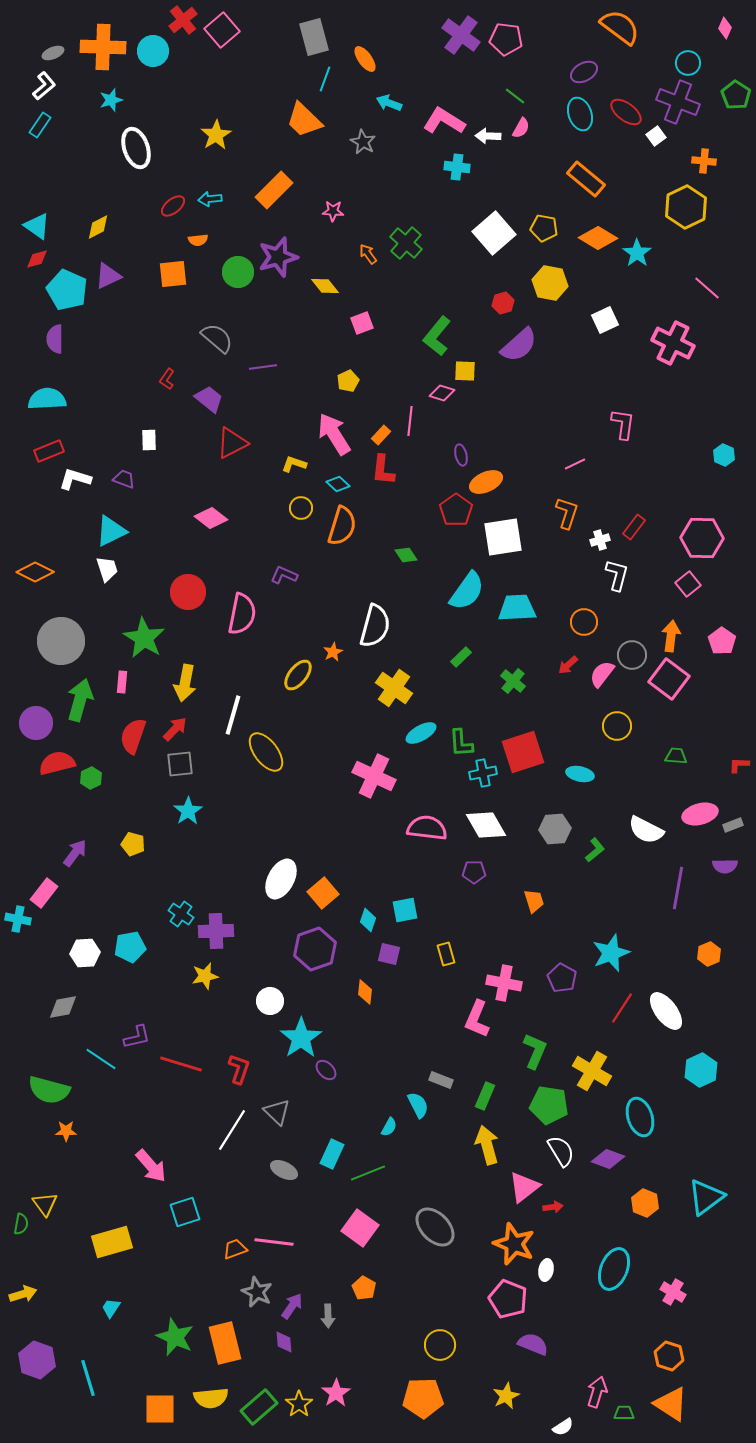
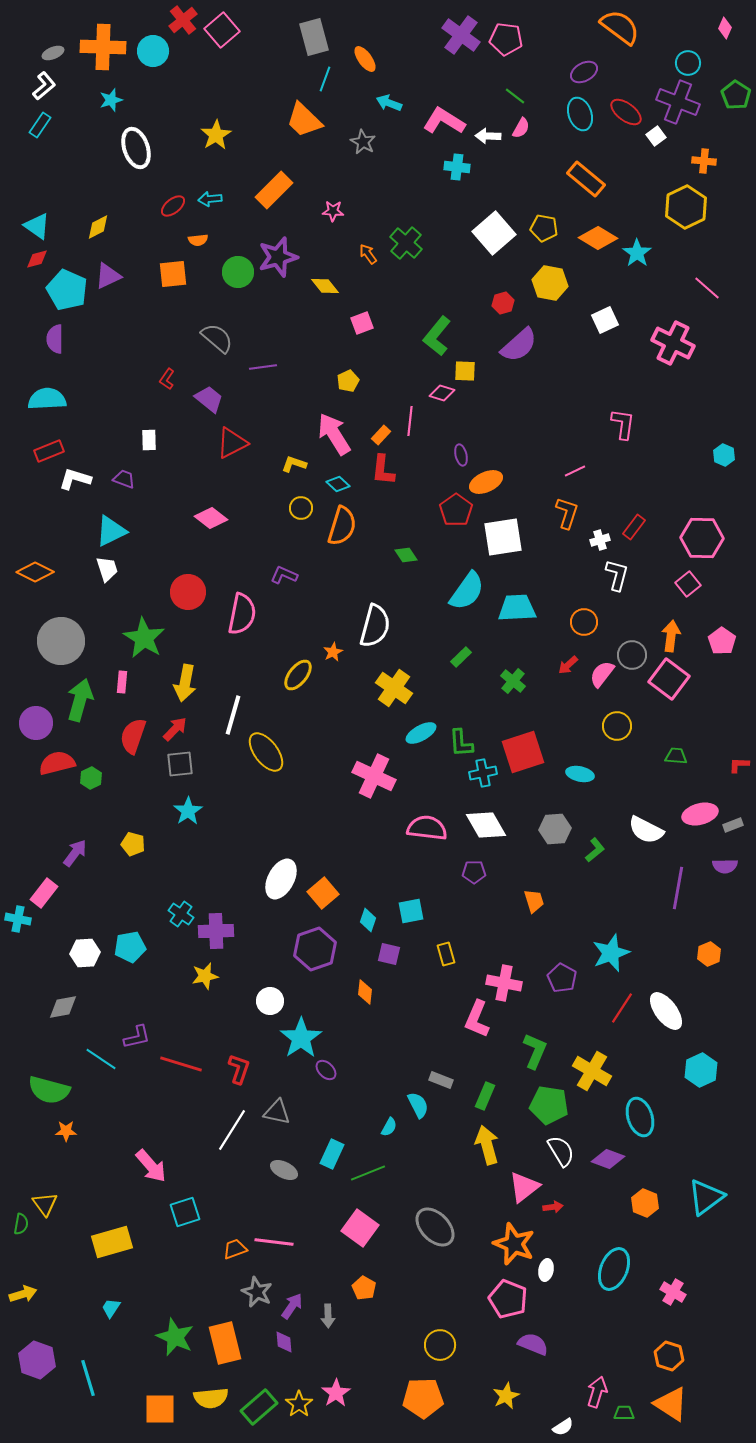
pink line at (575, 464): moved 7 px down
cyan square at (405, 910): moved 6 px right, 1 px down
gray triangle at (277, 1112): rotated 32 degrees counterclockwise
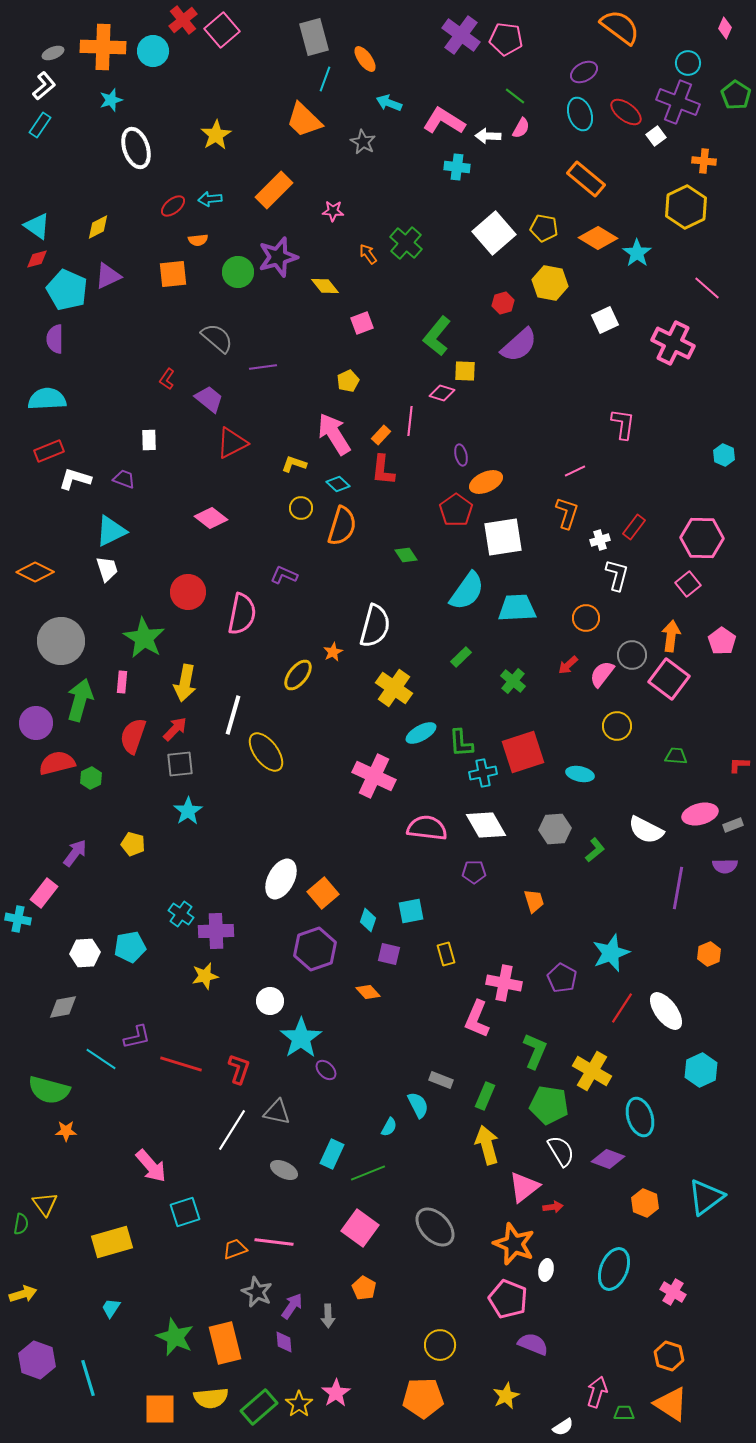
orange circle at (584, 622): moved 2 px right, 4 px up
orange diamond at (365, 992): moved 3 px right; rotated 50 degrees counterclockwise
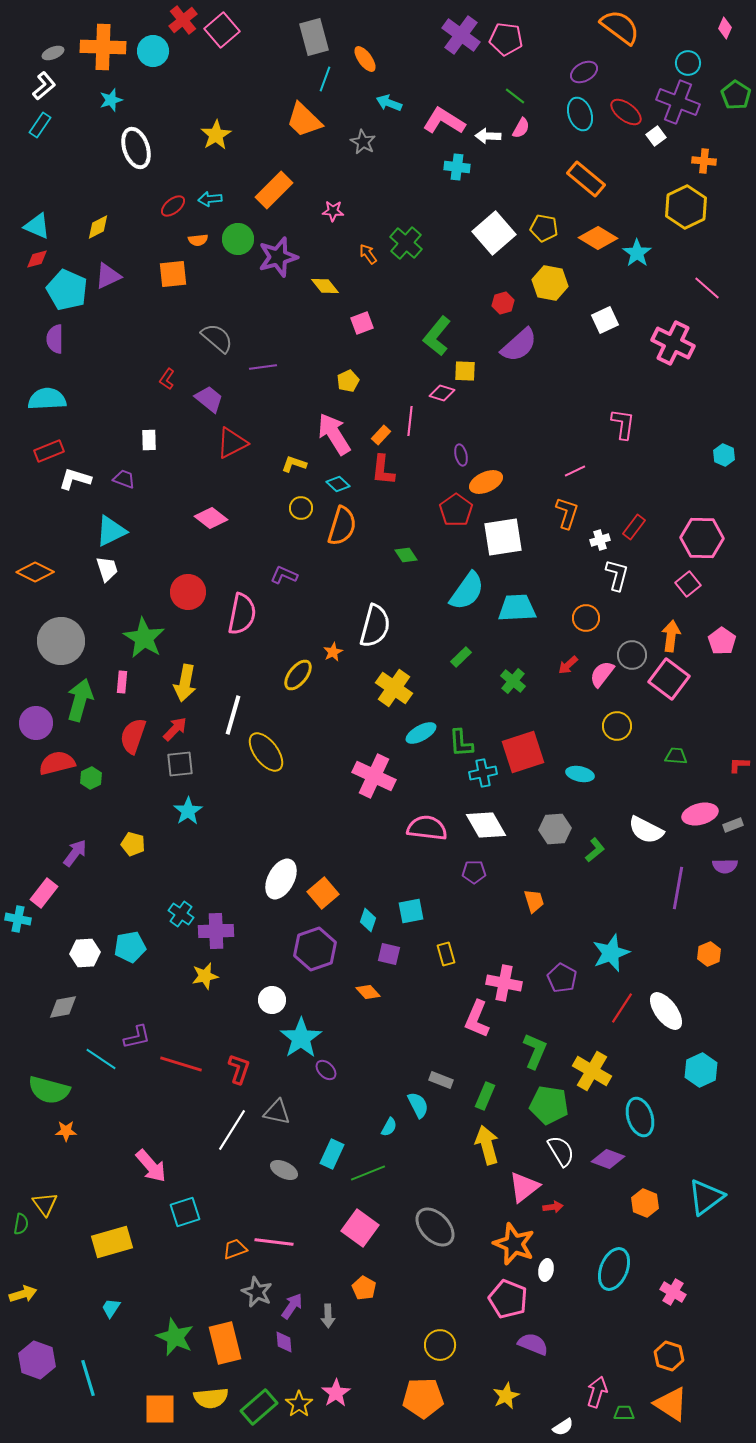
cyan triangle at (37, 226): rotated 12 degrees counterclockwise
green circle at (238, 272): moved 33 px up
white circle at (270, 1001): moved 2 px right, 1 px up
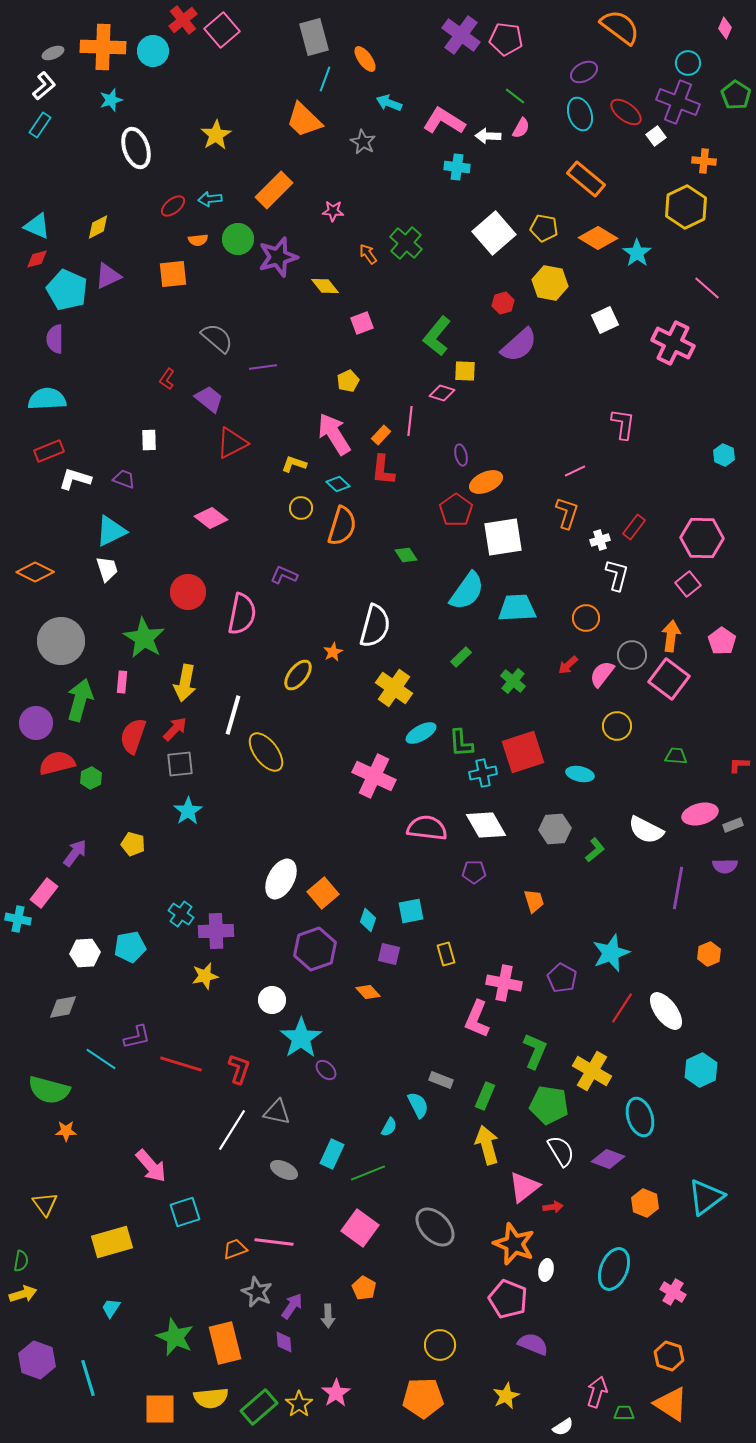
green semicircle at (21, 1224): moved 37 px down
